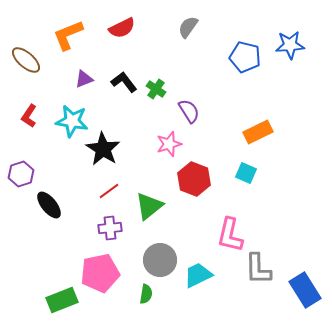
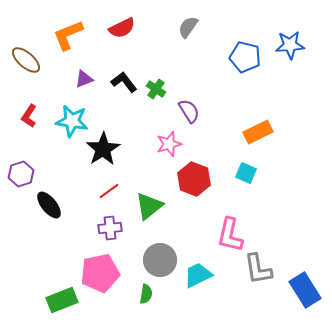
black star: rotated 8 degrees clockwise
gray L-shape: rotated 8 degrees counterclockwise
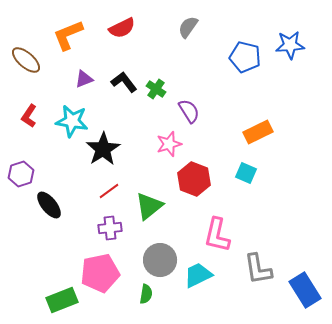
pink L-shape: moved 13 px left
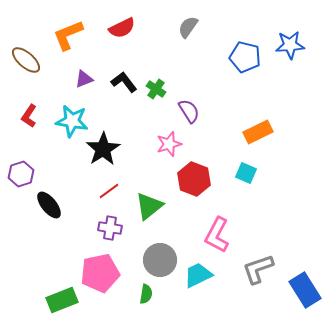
purple cross: rotated 15 degrees clockwise
pink L-shape: rotated 15 degrees clockwise
gray L-shape: rotated 80 degrees clockwise
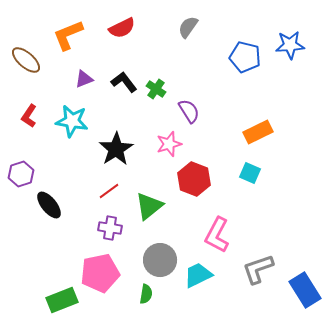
black star: moved 13 px right
cyan square: moved 4 px right
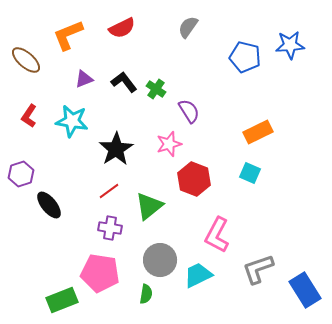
pink pentagon: rotated 21 degrees clockwise
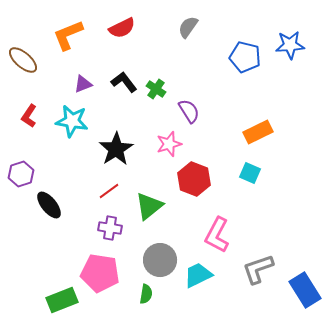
brown ellipse: moved 3 px left
purple triangle: moved 1 px left, 5 px down
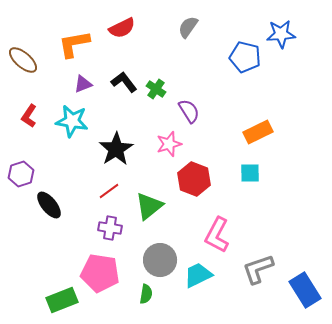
orange L-shape: moved 6 px right, 9 px down; rotated 12 degrees clockwise
blue star: moved 9 px left, 11 px up
cyan square: rotated 25 degrees counterclockwise
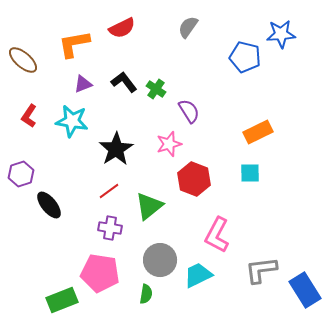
gray L-shape: moved 3 px right, 1 px down; rotated 12 degrees clockwise
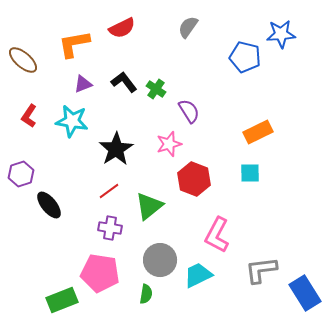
blue rectangle: moved 3 px down
